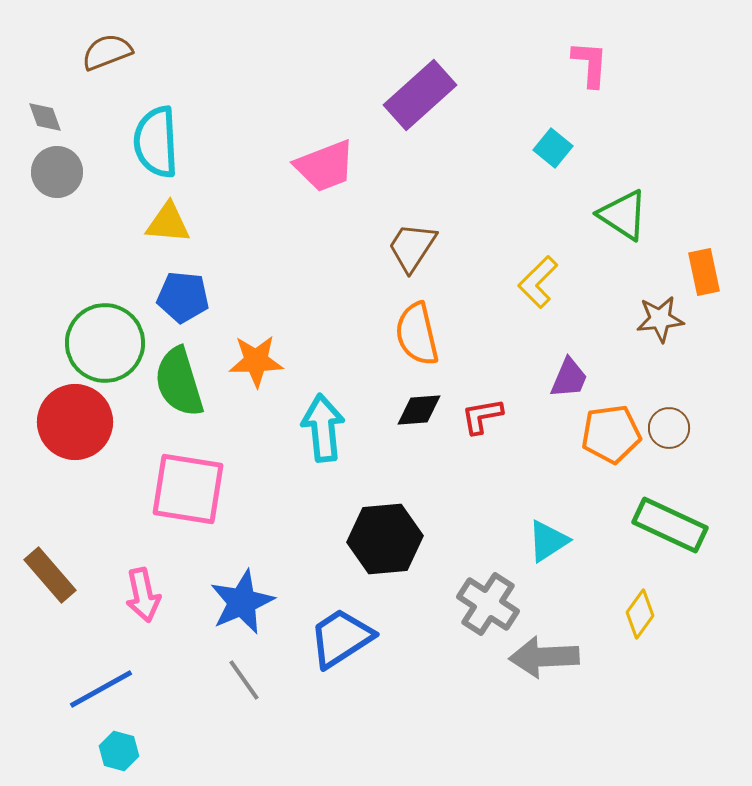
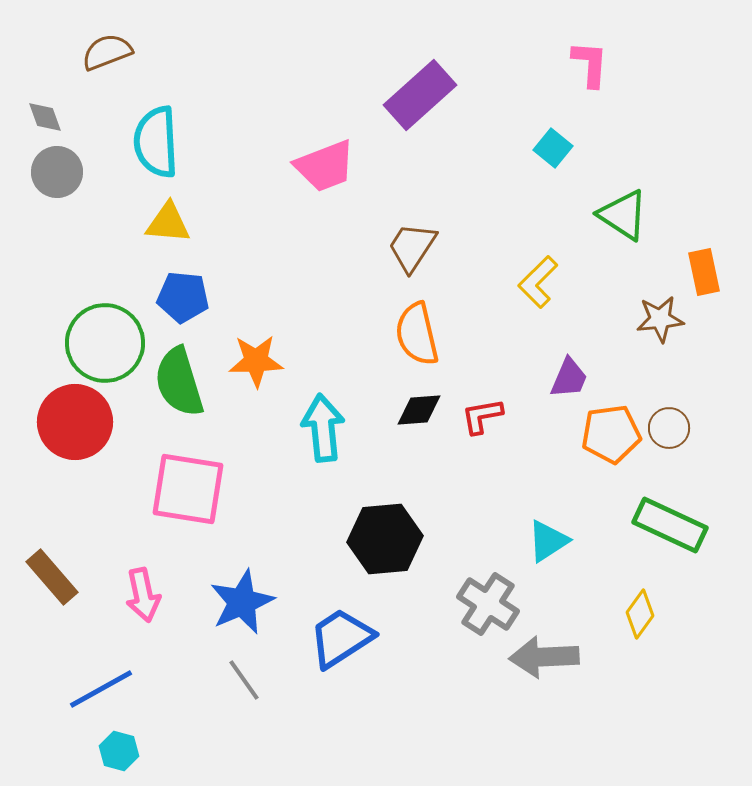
brown rectangle: moved 2 px right, 2 px down
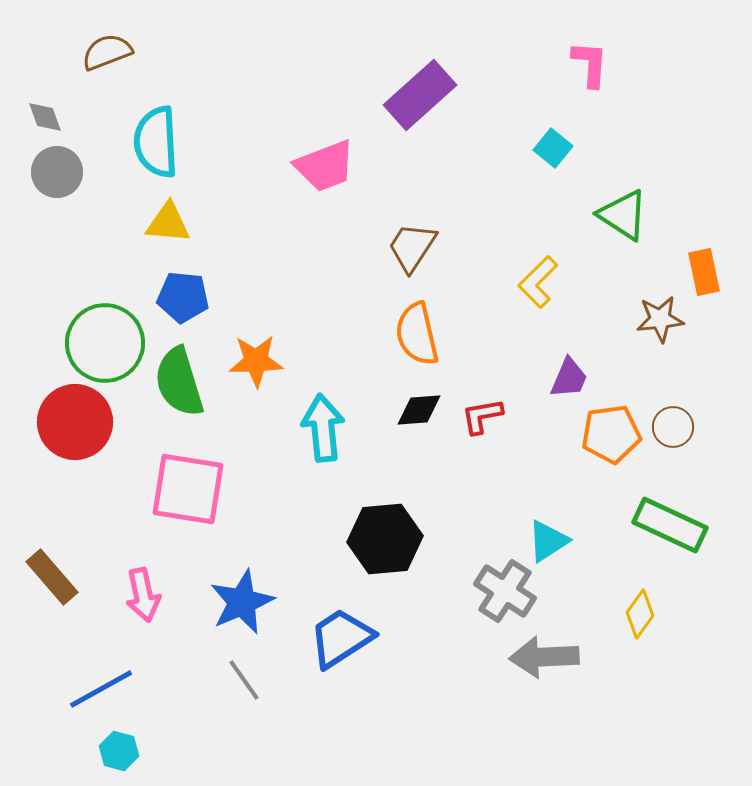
brown circle: moved 4 px right, 1 px up
gray cross: moved 17 px right, 13 px up
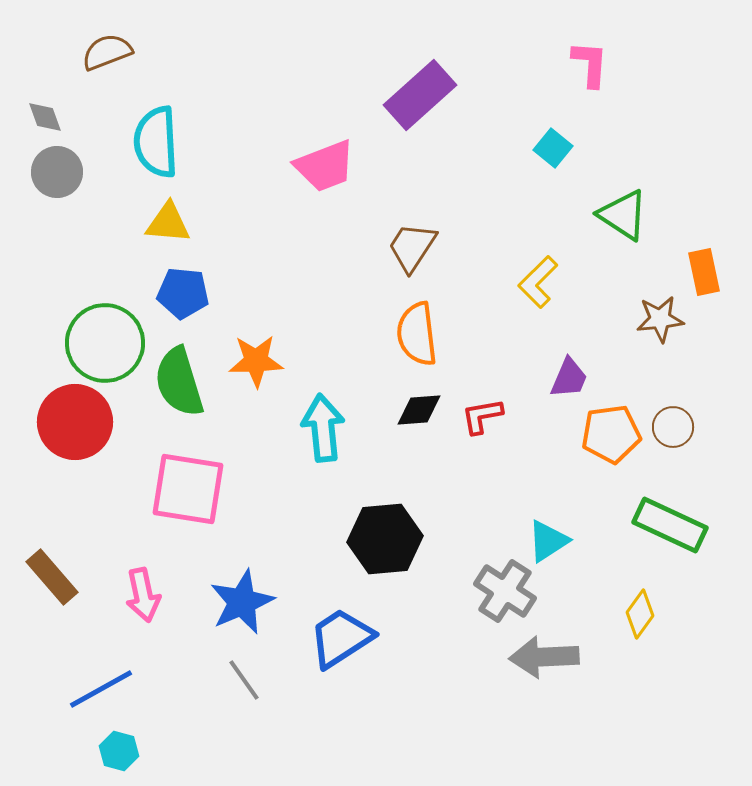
blue pentagon: moved 4 px up
orange semicircle: rotated 6 degrees clockwise
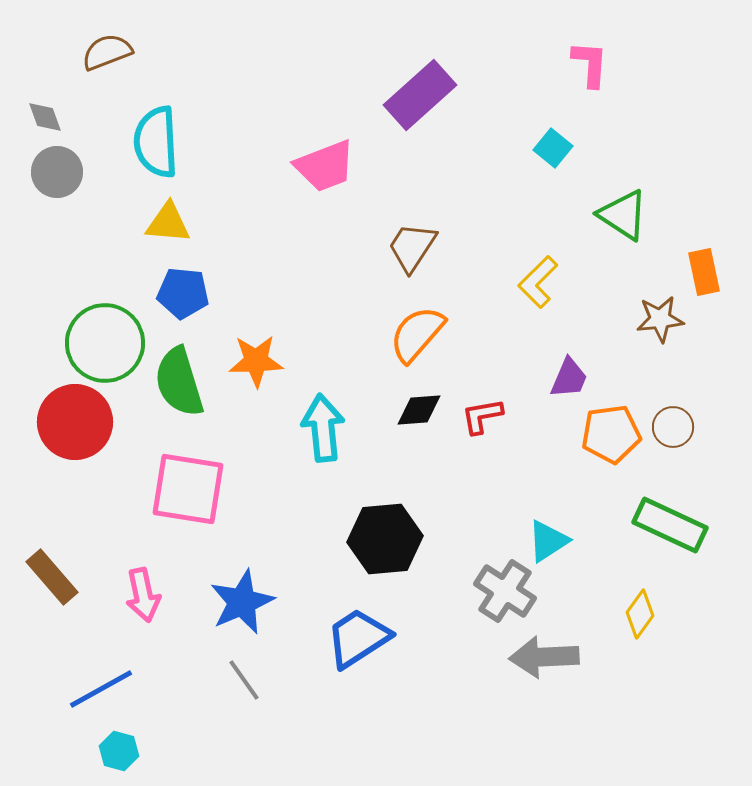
orange semicircle: rotated 48 degrees clockwise
blue trapezoid: moved 17 px right
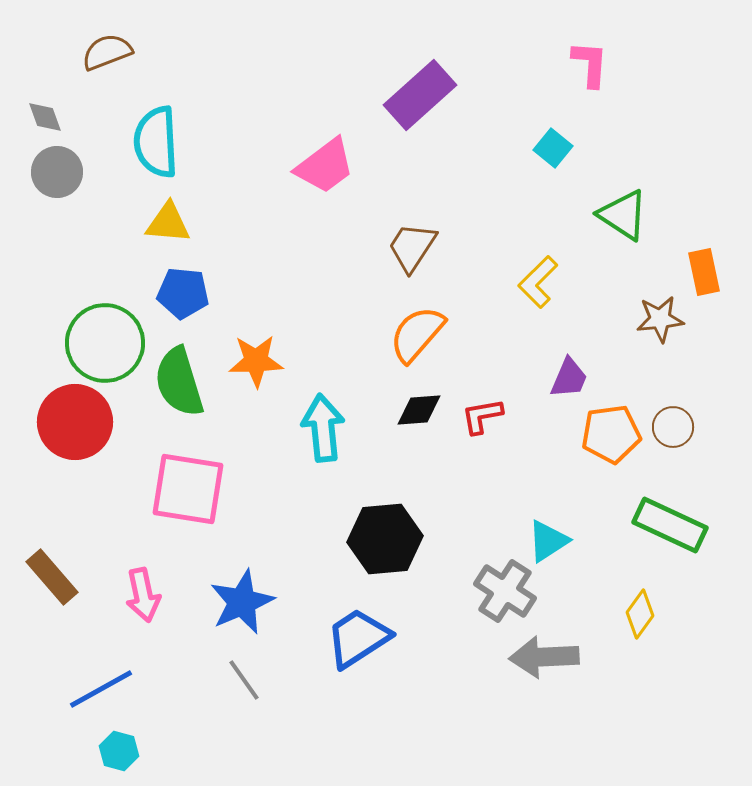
pink trapezoid: rotated 16 degrees counterclockwise
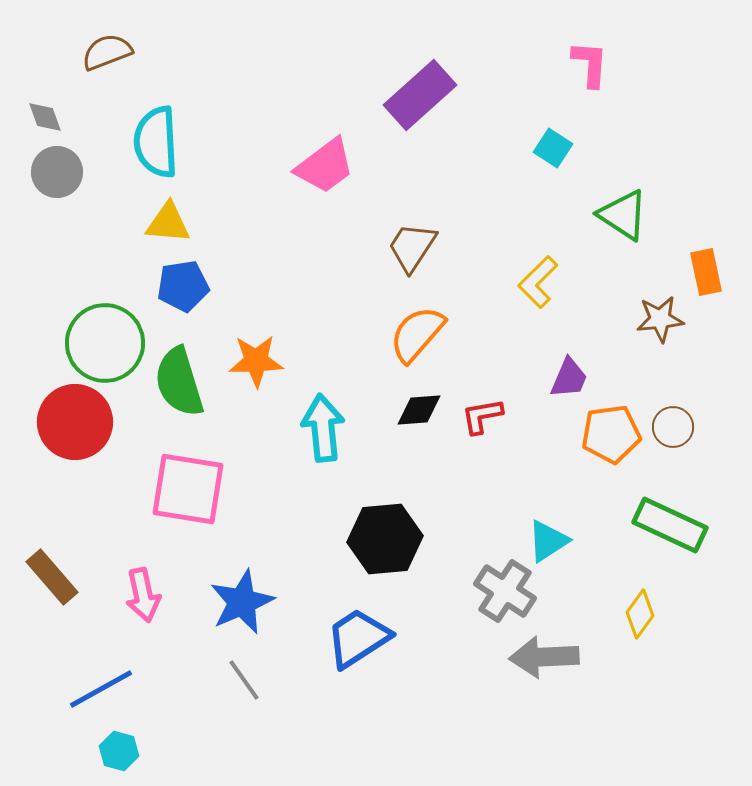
cyan square: rotated 6 degrees counterclockwise
orange rectangle: moved 2 px right
blue pentagon: moved 7 px up; rotated 15 degrees counterclockwise
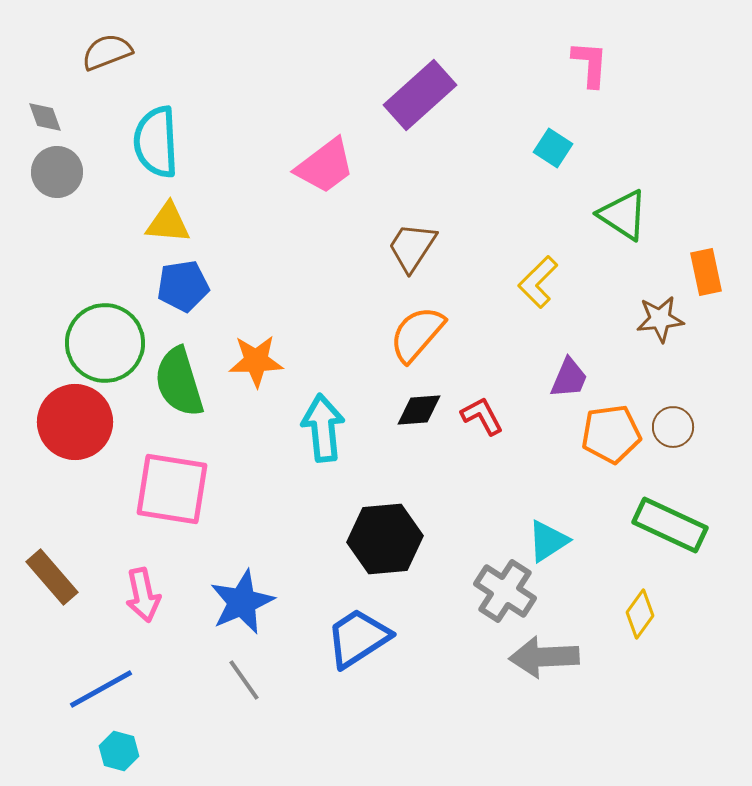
red L-shape: rotated 72 degrees clockwise
pink square: moved 16 px left
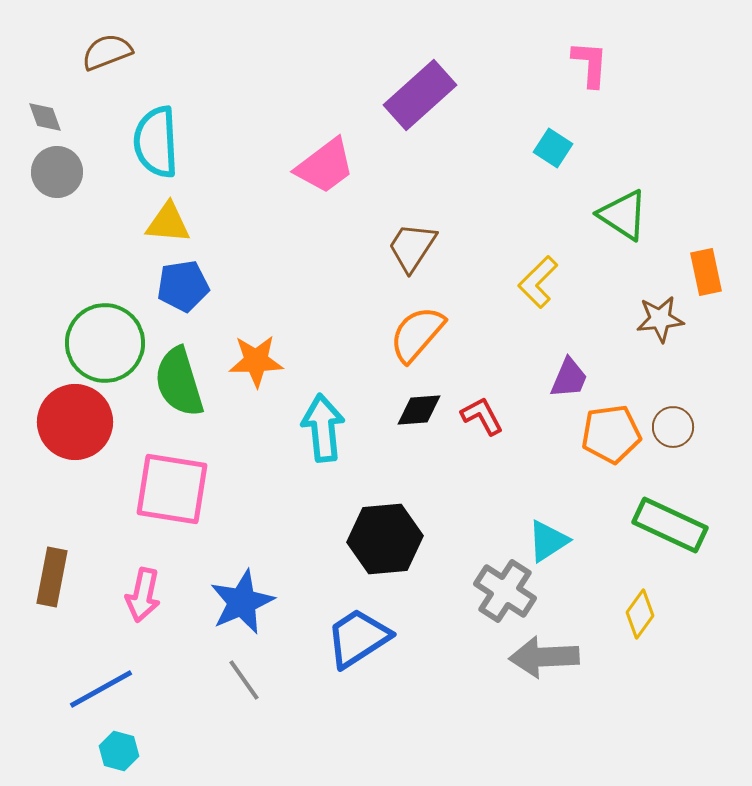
brown rectangle: rotated 52 degrees clockwise
pink arrow: rotated 24 degrees clockwise
